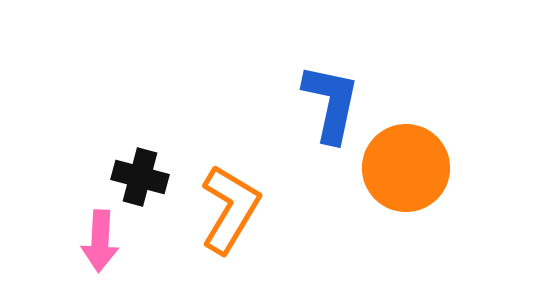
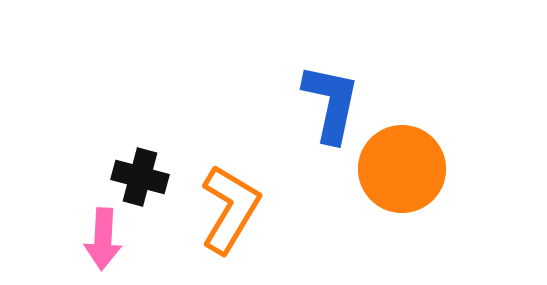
orange circle: moved 4 px left, 1 px down
pink arrow: moved 3 px right, 2 px up
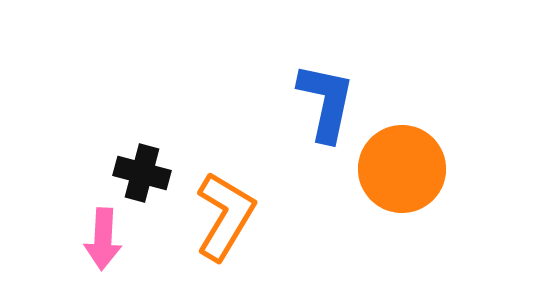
blue L-shape: moved 5 px left, 1 px up
black cross: moved 2 px right, 4 px up
orange L-shape: moved 5 px left, 7 px down
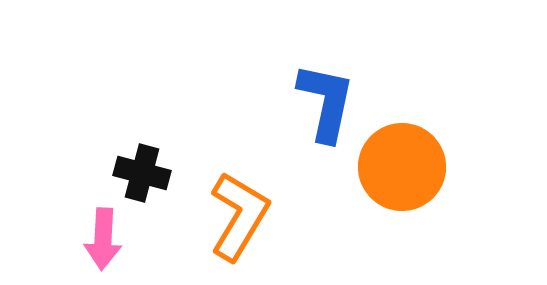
orange circle: moved 2 px up
orange L-shape: moved 14 px right
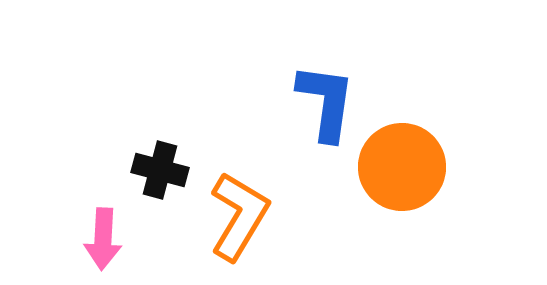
blue L-shape: rotated 4 degrees counterclockwise
black cross: moved 18 px right, 3 px up
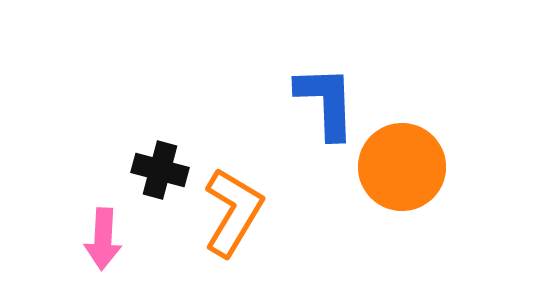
blue L-shape: rotated 10 degrees counterclockwise
orange L-shape: moved 6 px left, 4 px up
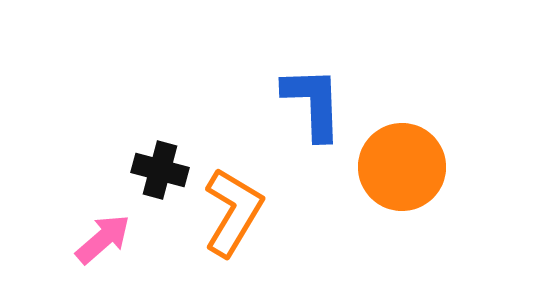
blue L-shape: moved 13 px left, 1 px down
pink arrow: rotated 134 degrees counterclockwise
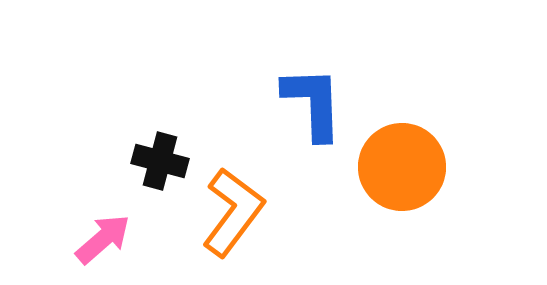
black cross: moved 9 px up
orange L-shape: rotated 6 degrees clockwise
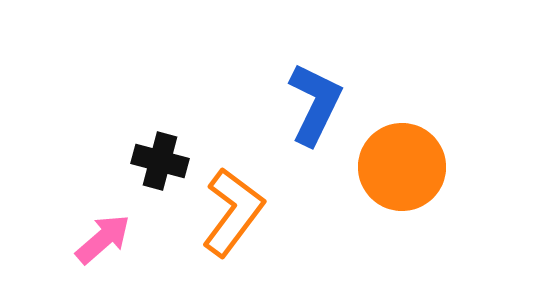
blue L-shape: moved 2 px right, 1 px down; rotated 28 degrees clockwise
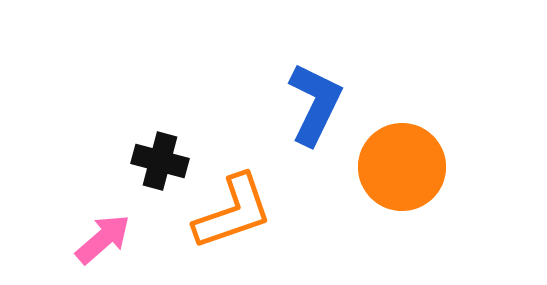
orange L-shape: rotated 34 degrees clockwise
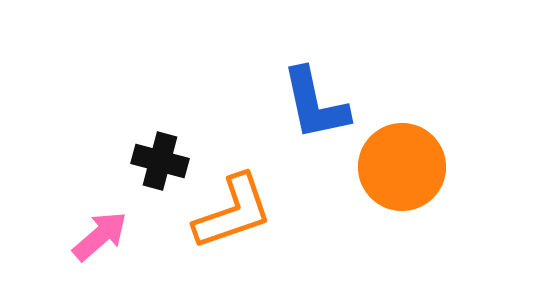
blue L-shape: rotated 142 degrees clockwise
pink arrow: moved 3 px left, 3 px up
